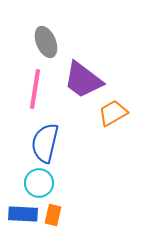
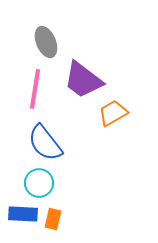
blue semicircle: rotated 51 degrees counterclockwise
orange rectangle: moved 4 px down
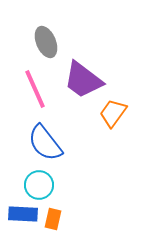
pink line: rotated 33 degrees counterclockwise
orange trapezoid: rotated 24 degrees counterclockwise
cyan circle: moved 2 px down
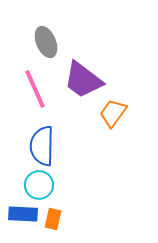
blue semicircle: moved 3 px left, 3 px down; rotated 39 degrees clockwise
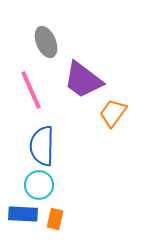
pink line: moved 4 px left, 1 px down
orange rectangle: moved 2 px right
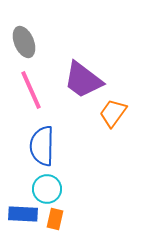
gray ellipse: moved 22 px left
cyan circle: moved 8 px right, 4 px down
